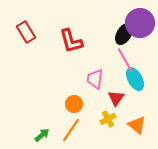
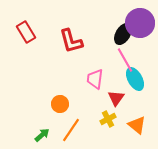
black ellipse: moved 1 px left
orange circle: moved 14 px left
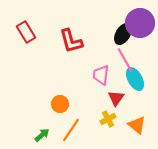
pink trapezoid: moved 6 px right, 4 px up
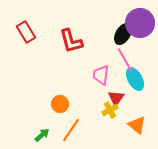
yellow cross: moved 2 px right, 9 px up
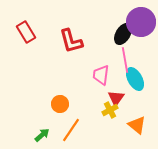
purple circle: moved 1 px right, 1 px up
pink line: rotated 20 degrees clockwise
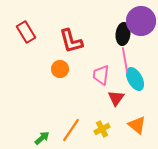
purple circle: moved 1 px up
black ellipse: rotated 25 degrees counterclockwise
orange circle: moved 35 px up
yellow cross: moved 8 px left, 19 px down
green arrow: moved 3 px down
